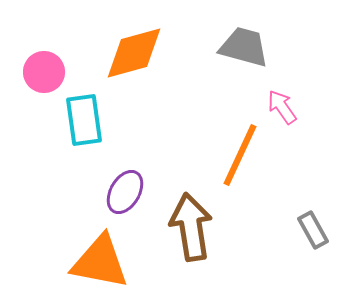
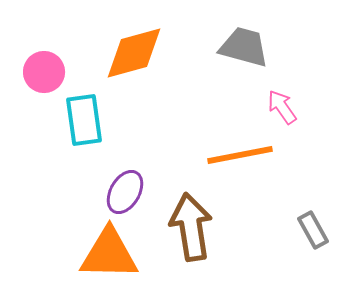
orange line: rotated 54 degrees clockwise
orange triangle: moved 9 px right, 8 px up; rotated 10 degrees counterclockwise
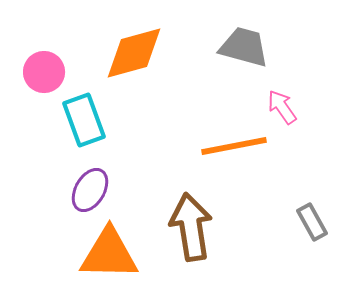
cyan rectangle: rotated 12 degrees counterclockwise
orange line: moved 6 px left, 9 px up
purple ellipse: moved 35 px left, 2 px up
gray rectangle: moved 1 px left, 8 px up
